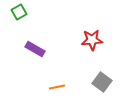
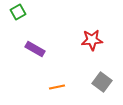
green square: moved 1 px left
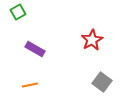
red star: rotated 25 degrees counterclockwise
orange line: moved 27 px left, 2 px up
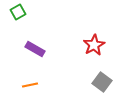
red star: moved 2 px right, 5 px down
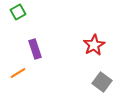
purple rectangle: rotated 42 degrees clockwise
orange line: moved 12 px left, 12 px up; rotated 21 degrees counterclockwise
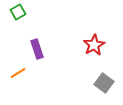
purple rectangle: moved 2 px right
gray square: moved 2 px right, 1 px down
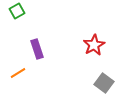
green square: moved 1 px left, 1 px up
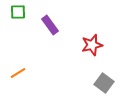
green square: moved 1 px right, 1 px down; rotated 28 degrees clockwise
red star: moved 2 px left; rotated 15 degrees clockwise
purple rectangle: moved 13 px right, 24 px up; rotated 18 degrees counterclockwise
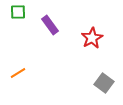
red star: moved 7 px up; rotated 15 degrees counterclockwise
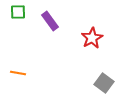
purple rectangle: moved 4 px up
orange line: rotated 42 degrees clockwise
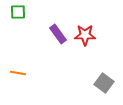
purple rectangle: moved 8 px right, 13 px down
red star: moved 7 px left, 3 px up; rotated 30 degrees clockwise
